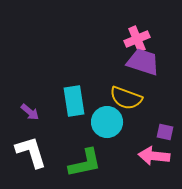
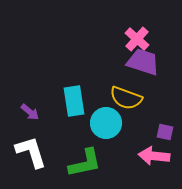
pink cross: rotated 25 degrees counterclockwise
cyan circle: moved 1 px left, 1 px down
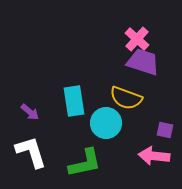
purple square: moved 2 px up
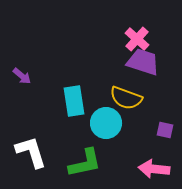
purple arrow: moved 8 px left, 36 px up
pink arrow: moved 13 px down
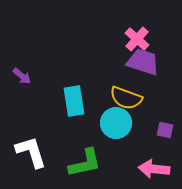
cyan circle: moved 10 px right
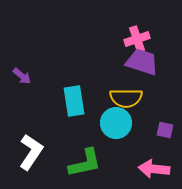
pink cross: rotated 30 degrees clockwise
purple trapezoid: moved 1 px left
yellow semicircle: rotated 20 degrees counterclockwise
white L-shape: rotated 51 degrees clockwise
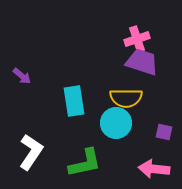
purple square: moved 1 px left, 2 px down
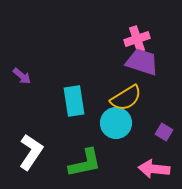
yellow semicircle: rotated 32 degrees counterclockwise
purple square: rotated 18 degrees clockwise
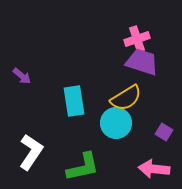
green L-shape: moved 2 px left, 4 px down
